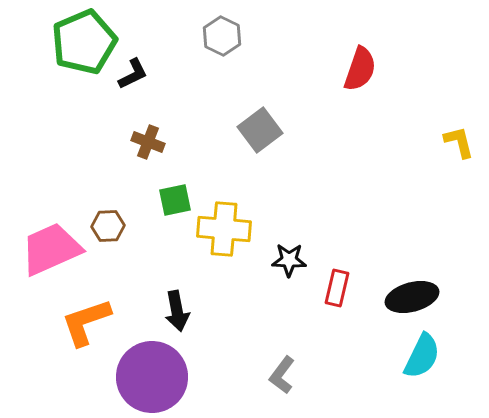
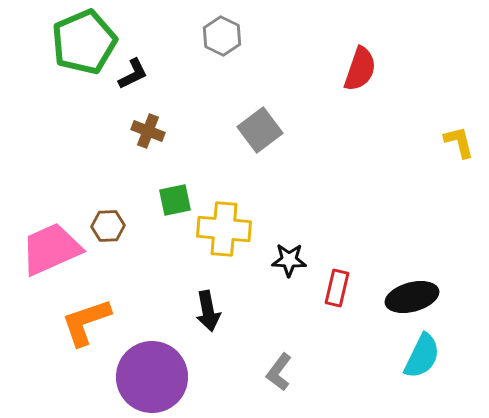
brown cross: moved 11 px up
black arrow: moved 31 px right
gray L-shape: moved 3 px left, 3 px up
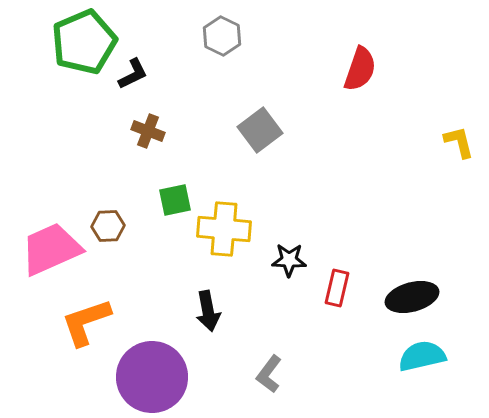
cyan semicircle: rotated 129 degrees counterclockwise
gray L-shape: moved 10 px left, 2 px down
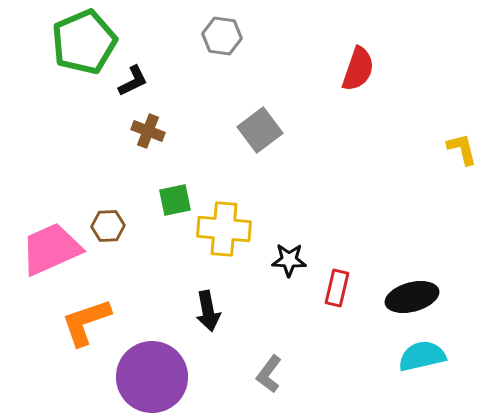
gray hexagon: rotated 18 degrees counterclockwise
red semicircle: moved 2 px left
black L-shape: moved 7 px down
yellow L-shape: moved 3 px right, 7 px down
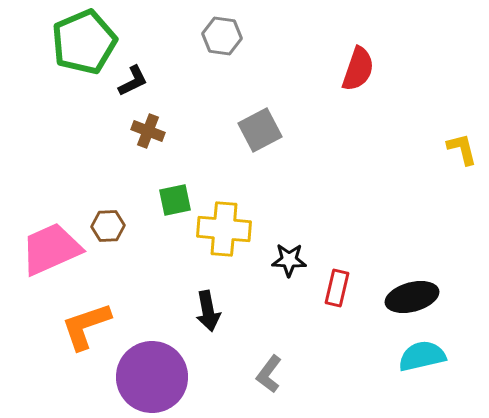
gray square: rotated 9 degrees clockwise
orange L-shape: moved 4 px down
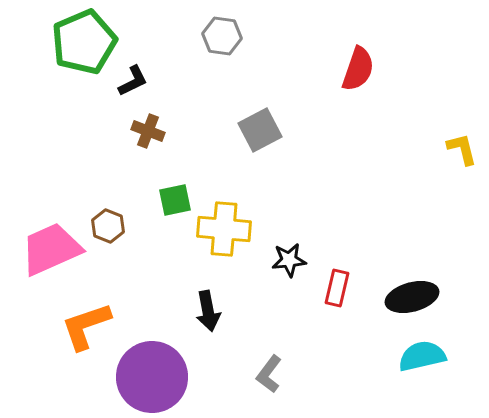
brown hexagon: rotated 24 degrees clockwise
black star: rotated 8 degrees counterclockwise
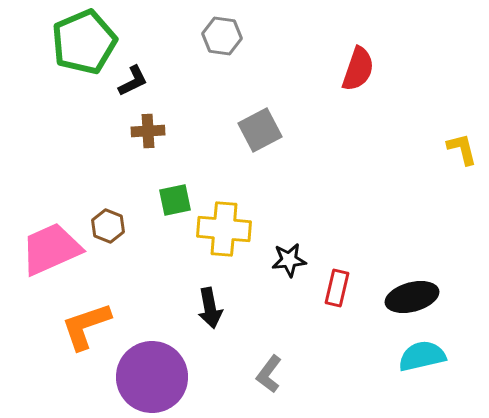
brown cross: rotated 24 degrees counterclockwise
black arrow: moved 2 px right, 3 px up
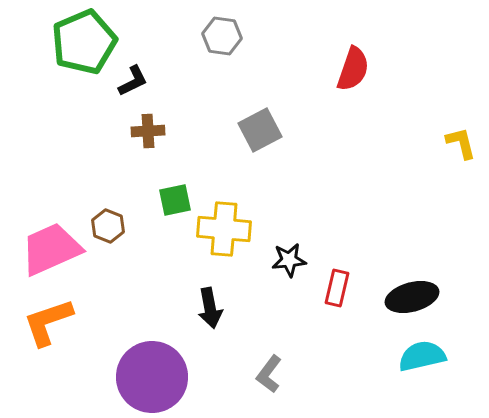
red semicircle: moved 5 px left
yellow L-shape: moved 1 px left, 6 px up
orange L-shape: moved 38 px left, 4 px up
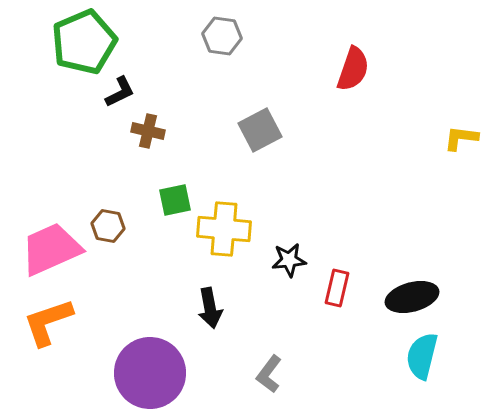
black L-shape: moved 13 px left, 11 px down
brown cross: rotated 16 degrees clockwise
yellow L-shape: moved 5 px up; rotated 69 degrees counterclockwise
brown hexagon: rotated 12 degrees counterclockwise
cyan semicircle: rotated 63 degrees counterclockwise
purple circle: moved 2 px left, 4 px up
